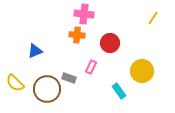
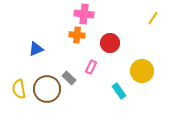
blue triangle: moved 1 px right, 2 px up
gray rectangle: rotated 24 degrees clockwise
yellow semicircle: moved 4 px right, 6 px down; rotated 36 degrees clockwise
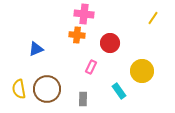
gray rectangle: moved 14 px right, 21 px down; rotated 48 degrees clockwise
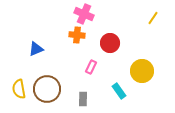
pink cross: rotated 18 degrees clockwise
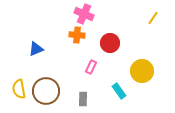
brown circle: moved 1 px left, 2 px down
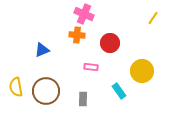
blue triangle: moved 6 px right, 1 px down
pink rectangle: rotated 72 degrees clockwise
yellow semicircle: moved 3 px left, 2 px up
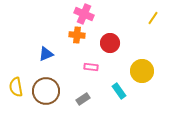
blue triangle: moved 4 px right, 4 px down
gray rectangle: rotated 56 degrees clockwise
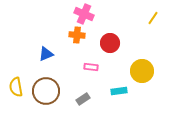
cyan rectangle: rotated 63 degrees counterclockwise
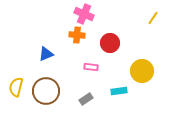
yellow semicircle: rotated 24 degrees clockwise
gray rectangle: moved 3 px right
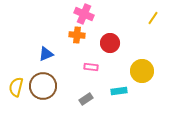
brown circle: moved 3 px left, 5 px up
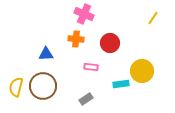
orange cross: moved 1 px left, 4 px down
blue triangle: rotated 21 degrees clockwise
cyan rectangle: moved 2 px right, 7 px up
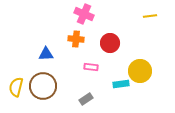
yellow line: moved 3 px left, 2 px up; rotated 48 degrees clockwise
yellow circle: moved 2 px left
